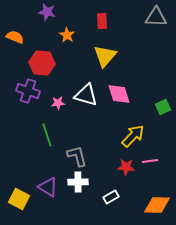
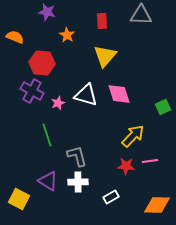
gray triangle: moved 15 px left, 2 px up
purple cross: moved 4 px right; rotated 10 degrees clockwise
pink star: rotated 16 degrees counterclockwise
red star: moved 1 px up
purple triangle: moved 6 px up
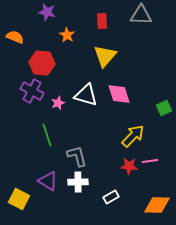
green square: moved 1 px right, 1 px down
red star: moved 3 px right
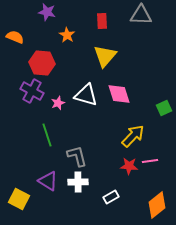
orange diamond: rotated 40 degrees counterclockwise
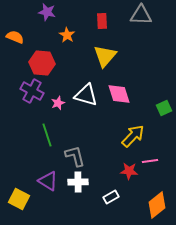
gray L-shape: moved 2 px left
red star: moved 5 px down
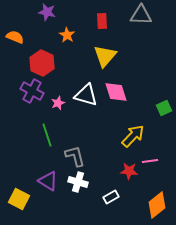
red hexagon: rotated 20 degrees clockwise
pink diamond: moved 3 px left, 2 px up
white cross: rotated 18 degrees clockwise
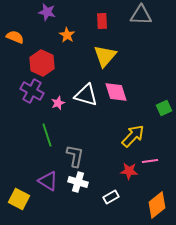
gray L-shape: rotated 25 degrees clockwise
